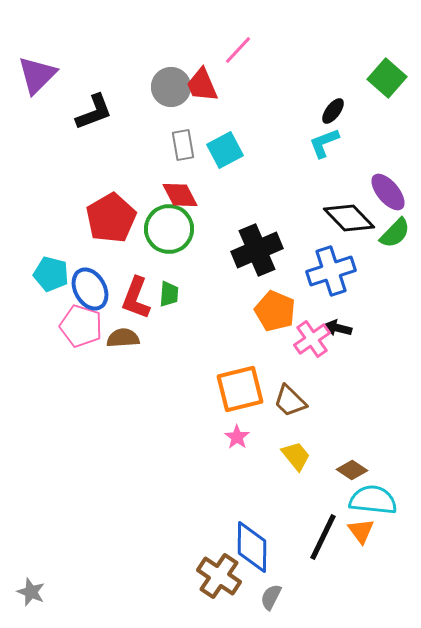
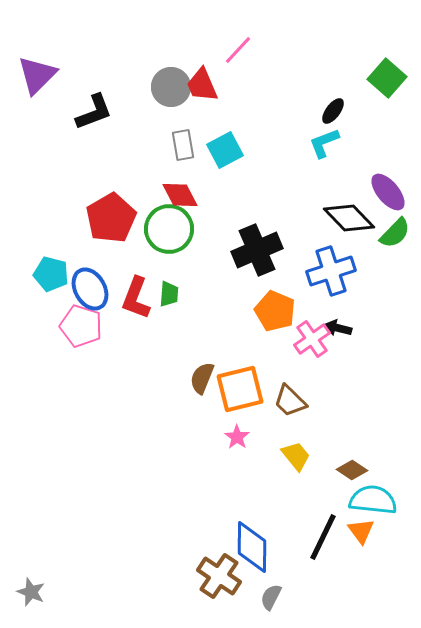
brown semicircle: moved 79 px right, 40 px down; rotated 64 degrees counterclockwise
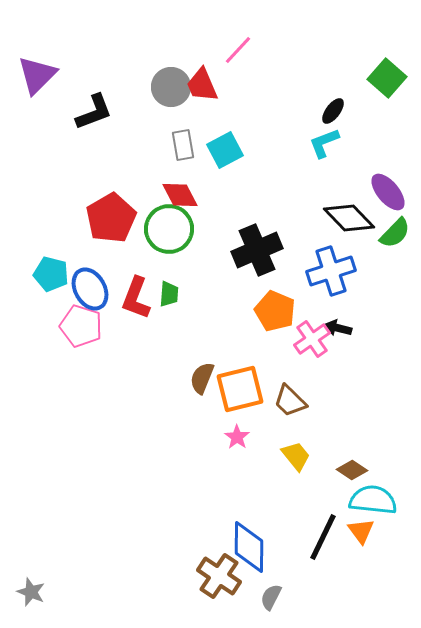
blue diamond: moved 3 px left
